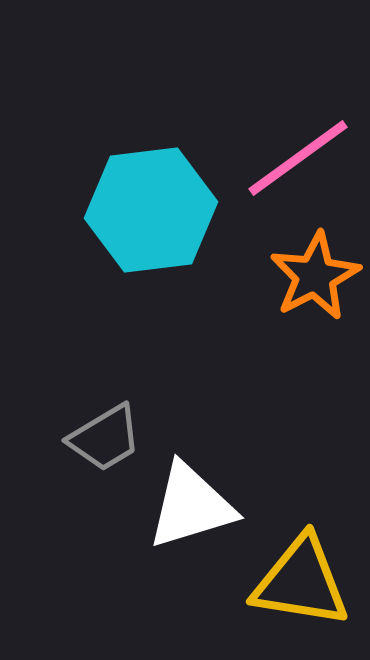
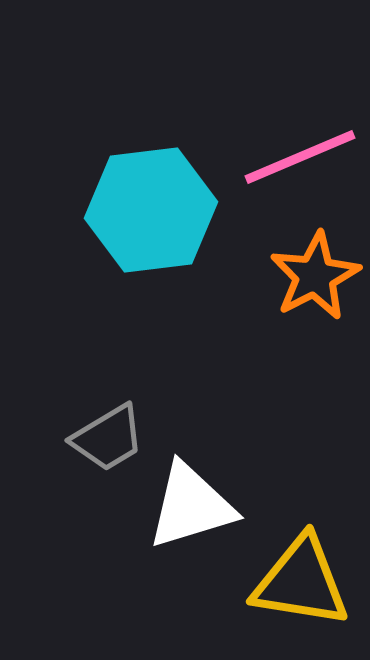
pink line: moved 2 px right, 1 px up; rotated 13 degrees clockwise
gray trapezoid: moved 3 px right
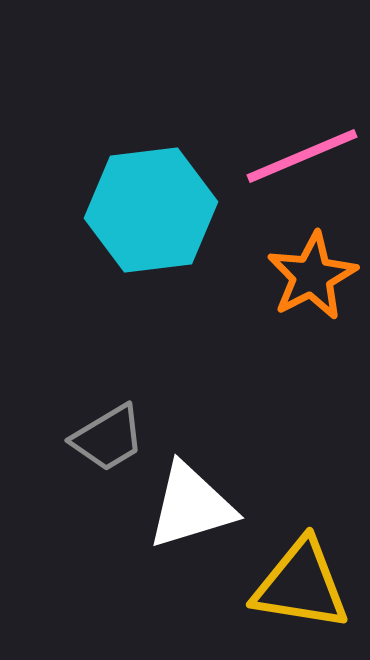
pink line: moved 2 px right, 1 px up
orange star: moved 3 px left
yellow triangle: moved 3 px down
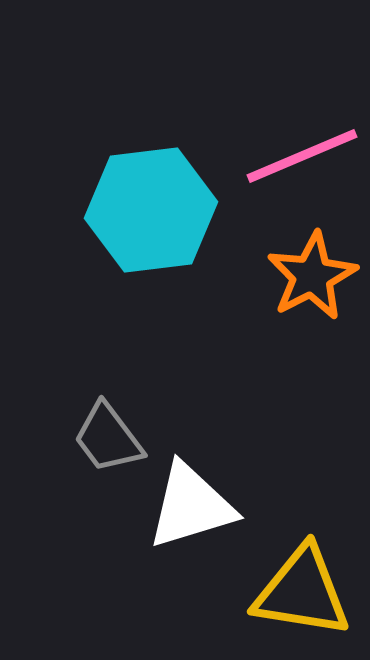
gray trapezoid: rotated 84 degrees clockwise
yellow triangle: moved 1 px right, 7 px down
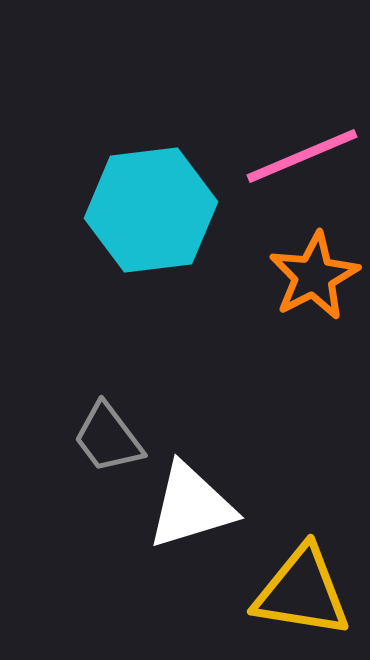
orange star: moved 2 px right
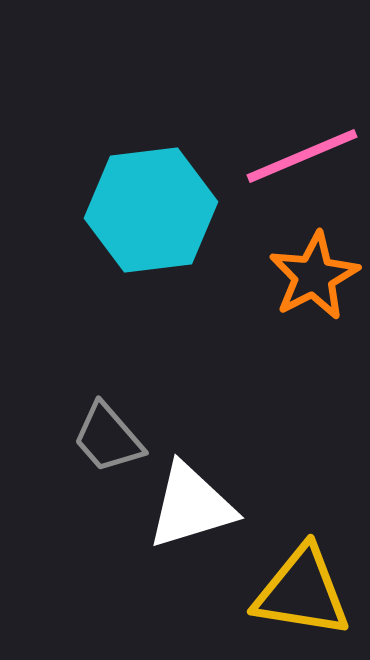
gray trapezoid: rotated 4 degrees counterclockwise
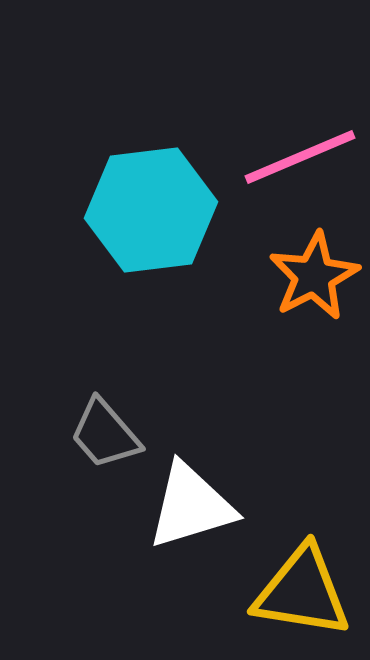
pink line: moved 2 px left, 1 px down
gray trapezoid: moved 3 px left, 4 px up
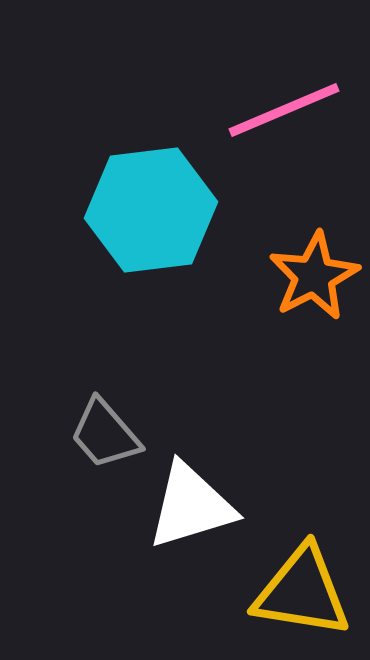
pink line: moved 16 px left, 47 px up
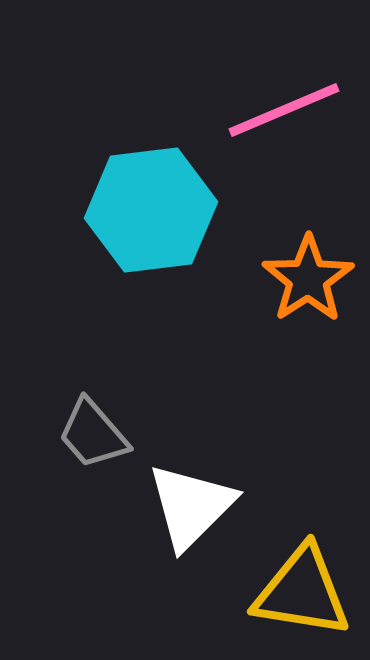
orange star: moved 6 px left, 3 px down; rotated 6 degrees counterclockwise
gray trapezoid: moved 12 px left
white triangle: rotated 28 degrees counterclockwise
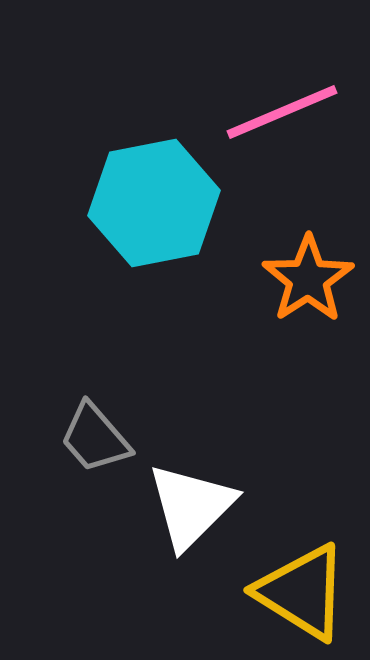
pink line: moved 2 px left, 2 px down
cyan hexagon: moved 3 px right, 7 px up; rotated 4 degrees counterclockwise
gray trapezoid: moved 2 px right, 4 px down
yellow triangle: rotated 23 degrees clockwise
